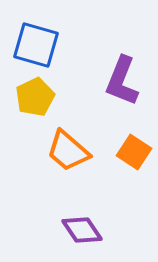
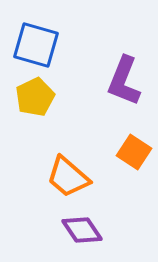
purple L-shape: moved 2 px right
orange trapezoid: moved 26 px down
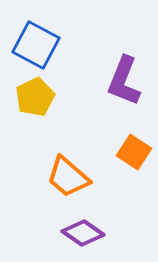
blue square: rotated 12 degrees clockwise
purple diamond: moved 1 px right, 3 px down; rotated 21 degrees counterclockwise
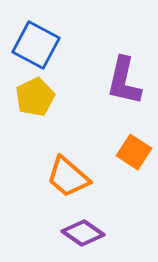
purple L-shape: rotated 9 degrees counterclockwise
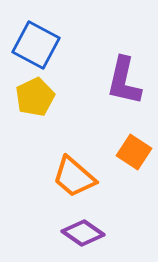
orange trapezoid: moved 6 px right
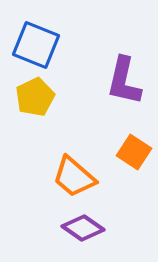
blue square: rotated 6 degrees counterclockwise
purple diamond: moved 5 px up
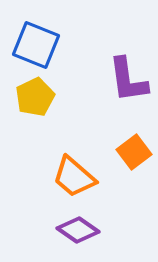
purple L-shape: moved 4 px right, 1 px up; rotated 21 degrees counterclockwise
orange square: rotated 20 degrees clockwise
purple diamond: moved 5 px left, 2 px down
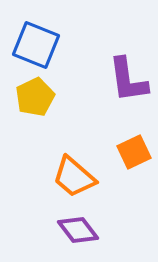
orange square: rotated 12 degrees clockwise
purple diamond: rotated 18 degrees clockwise
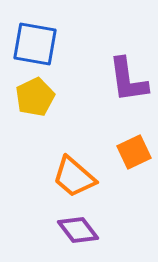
blue square: moved 1 px left, 1 px up; rotated 12 degrees counterclockwise
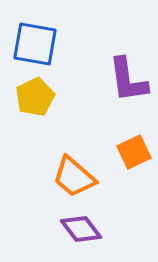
purple diamond: moved 3 px right, 1 px up
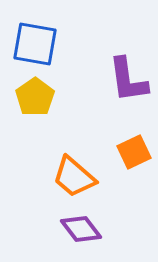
yellow pentagon: rotated 9 degrees counterclockwise
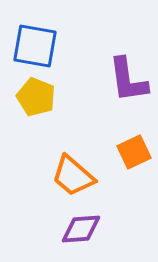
blue square: moved 2 px down
yellow pentagon: moved 1 px right; rotated 15 degrees counterclockwise
orange trapezoid: moved 1 px left, 1 px up
purple diamond: rotated 57 degrees counterclockwise
